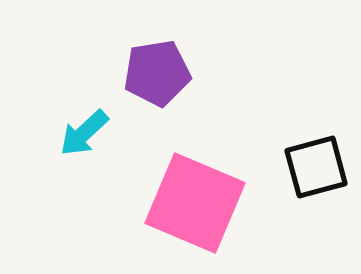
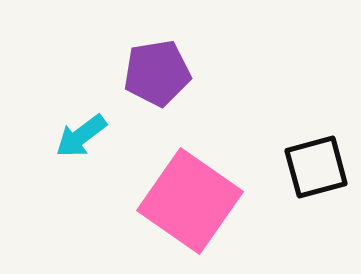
cyan arrow: moved 3 px left, 3 px down; rotated 6 degrees clockwise
pink square: moved 5 px left, 2 px up; rotated 12 degrees clockwise
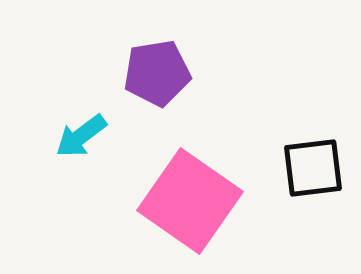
black square: moved 3 px left, 1 px down; rotated 8 degrees clockwise
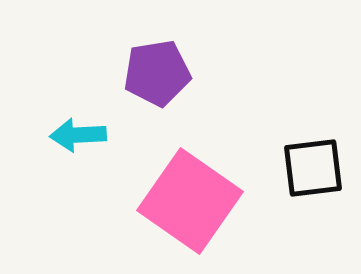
cyan arrow: moved 3 px left, 1 px up; rotated 34 degrees clockwise
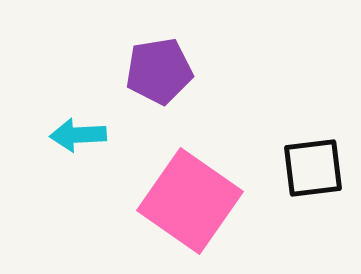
purple pentagon: moved 2 px right, 2 px up
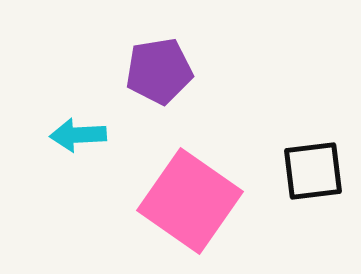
black square: moved 3 px down
